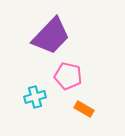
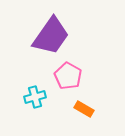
purple trapezoid: rotated 9 degrees counterclockwise
pink pentagon: rotated 16 degrees clockwise
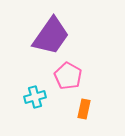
orange rectangle: rotated 72 degrees clockwise
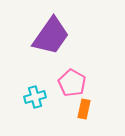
pink pentagon: moved 4 px right, 7 px down
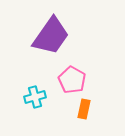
pink pentagon: moved 3 px up
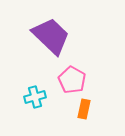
purple trapezoid: rotated 81 degrees counterclockwise
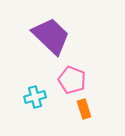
pink pentagon: rotated 8 degrees counterclockwise
orange rectangle: rotated 30 degrees counterclockwise
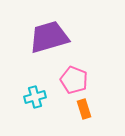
purple trapezoid: moved 2 px left, 1 px down; rotated 60 degrees counterclockwise
pink pentagon: moved 2 px right
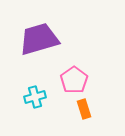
purple trapezoid: moved 10 px left, 2 px down
pink pentagon: rotated 16 degrees clockwise
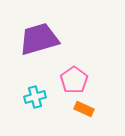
orange rectangle: rotated 48 degrees counterclockwise
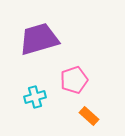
pink pentagon: rotated 16 degrees clockwise
orange rectangle: moved 5 px right, 7 px down; rotated 18 degrees clockwise
